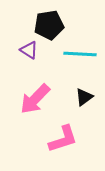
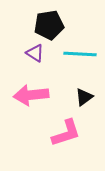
purple triangle: moved 6 px right, 3 px down
pink arrow: moved 4 px left, 4 px up; rotated 40 degrees clockwise
pink L-shape: moved 3 px right, 6 px up
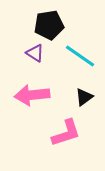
cyan line: moved 2 px down; rotated 32 degrees clockwise
pink arrow: moved 1 px right
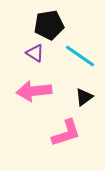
pink arrow: moved 2 px right, 4 px up
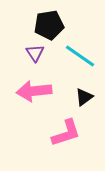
purple triangle: rotated 24 degrees clockwise
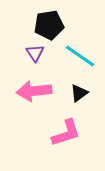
black triangle: moved 5 px left, 4 px up
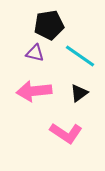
purple triangle: rotated 42 degrees counterclockwise
pink L-shape: rotated 52 degrees clockwise
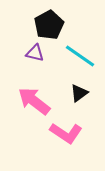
black pentagon: rotated 20 degrees counterclockwise
pink arrow: moved 10 px down; rotated 44 degrees clockwise
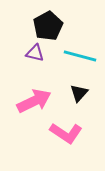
black pentagon: moved 1 px left, 1 px down
cyan line: rotated 20 degrees counterclockwise
black triangle: rotated 12 degrees counterclockwise
pink arrow: rotated 116 degrees clockwise
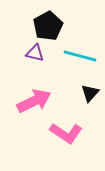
black triangle: moved 11 px right
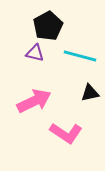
black triangle: rotated 36 degrees clockwise
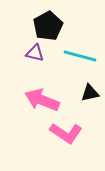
pink arrow: moved 8 px right, 1 px up; rotated 132 degrees counterclockwise
